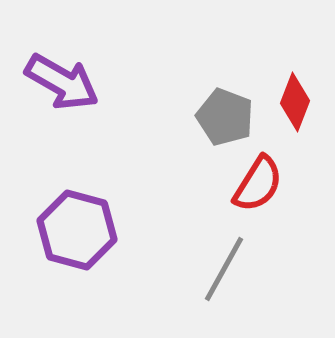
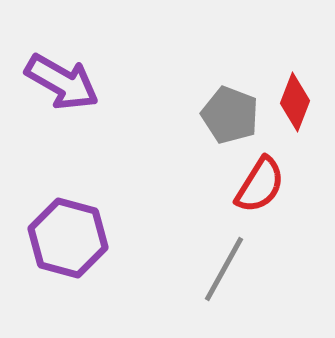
gray pentagon: moved 5 px right, 2 px up
red semicircle: moved 2 px right, 1 px down
purple hexagon: moved 9 px left, 8 px down
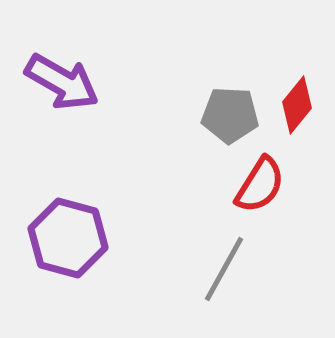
red diamond: moved 2 px right, 3 px down; rotated 18 degrees clockwise
gray pentagon: rotated 18 degrees counterclockwise
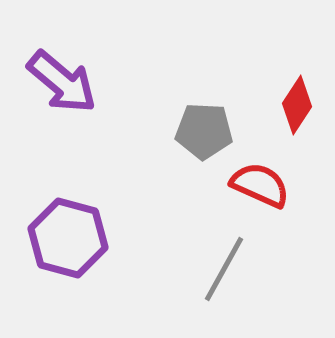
purple arrow: rotated 10 degrees clockwise
red diamond: rotated 6 degrees counterclockwise
gray pentagon: moved 26 px left, 16 px down
red semicircle: rotated 98 degrees counterclockwise
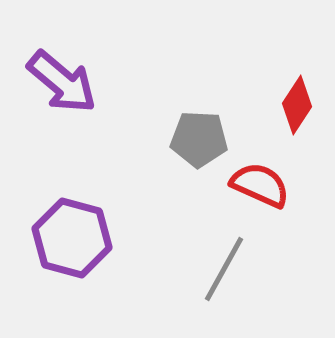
gray pentagon: moved 5 px left, 8 px down
purple hexagon: moved 4 px right
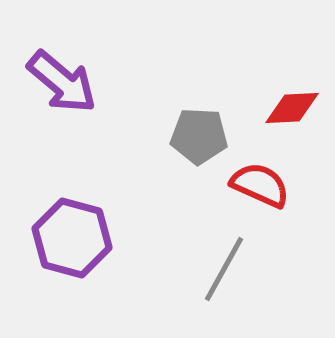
red diamond: moved 5 px left, 3 px down; rotated 54 degrees clockwise
gray pentagon: moved 3 px up
